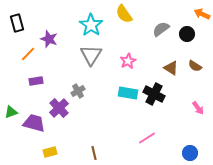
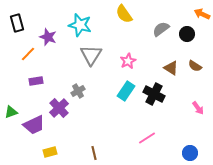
cyan star: moved 11 px left; rotated 20 degrees counterclockwise
purple star: moved 1 px left, 2 px up
cyan rectangle: moved 2 px left, 2 px up; rotated 66 degrees counterclockwise
purple trapezoid: moved 2 px down; rotated 140 degrees clockwise
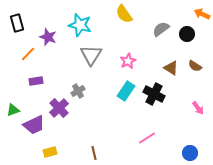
green triangle: moved 2 px right, 2 px up
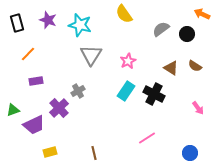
purple star: moved 17 px up
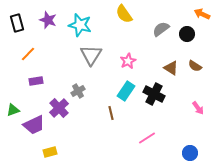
brown line: moved 17 px right, 40 px up
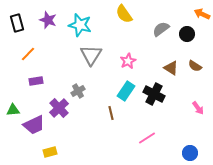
green triangle: rotated 16 degrees clockwise
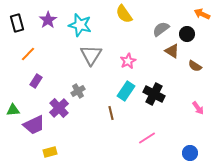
purple star: rotated 18 degrees clockwise
brown triangle: moved 1 px right, 17 px up
purple rectangle: rotated 48 degrees counterclockwise
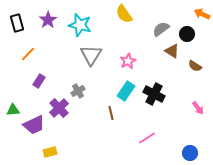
purple rectangle: moved 3 px right
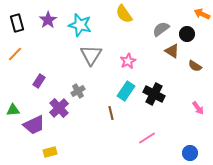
orange line: moved 13 px left
